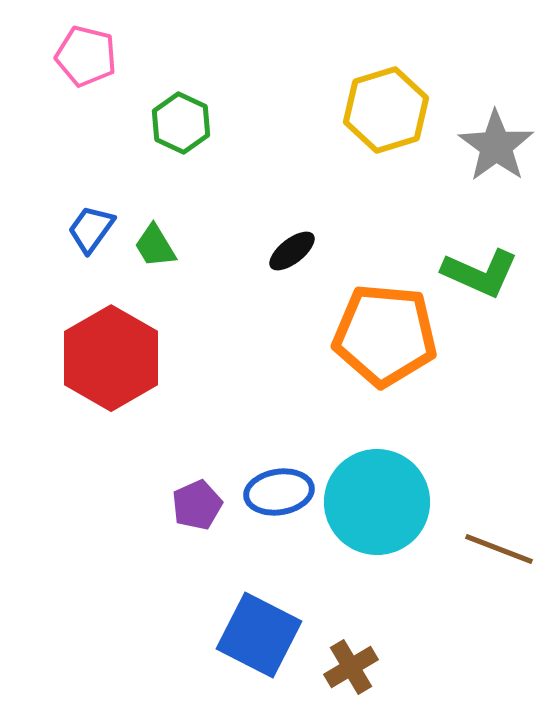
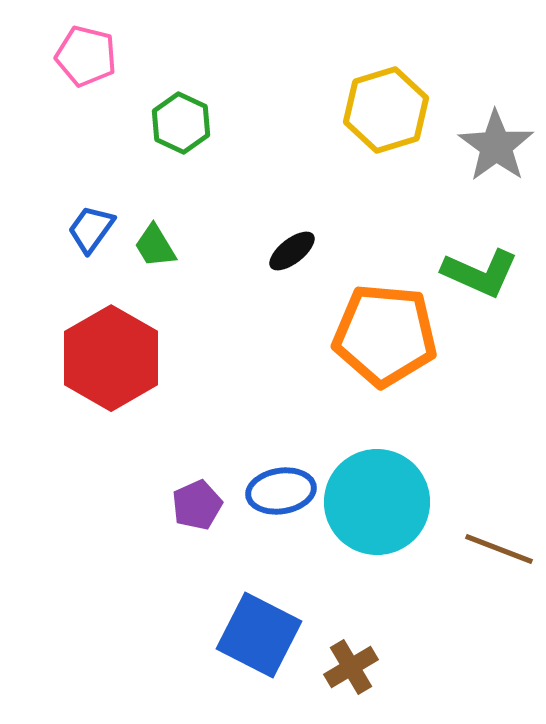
blue ellipse: moved 2 px right, 1 px up
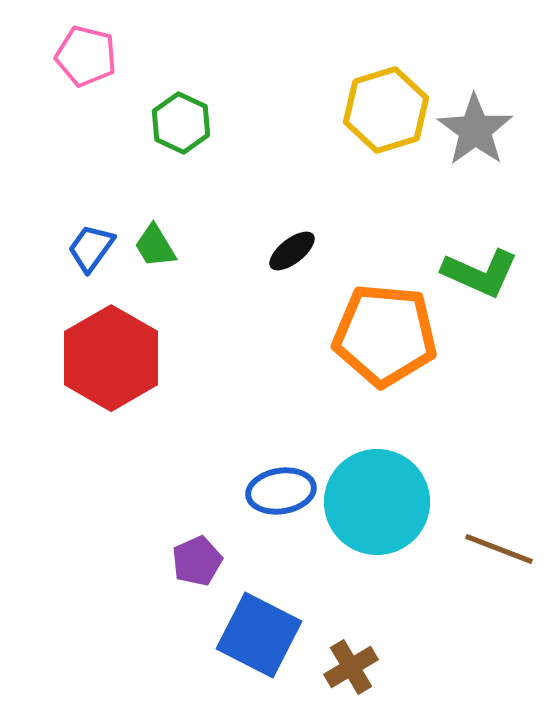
gray star: moved 21 px left, 16 px up
blue trapezoid: moved 19 px down
purple pentagon: moved 56 px down
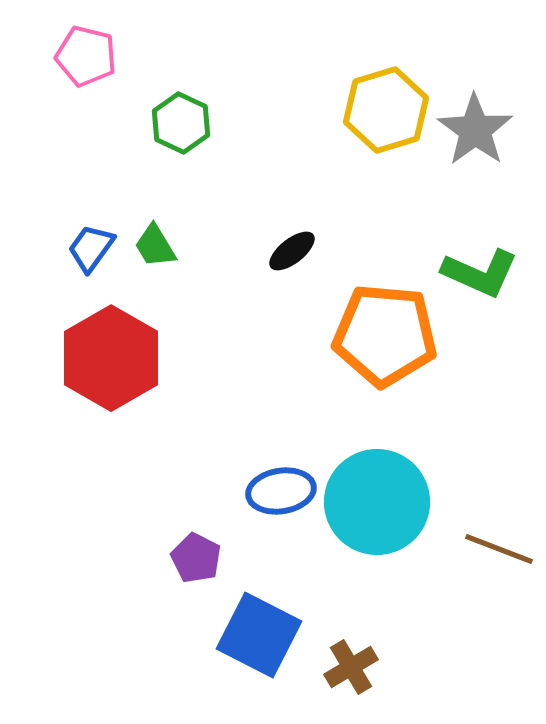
purple pentagon: moved 1 px left, 3 px up; rotated 21 degrees counterclockwise
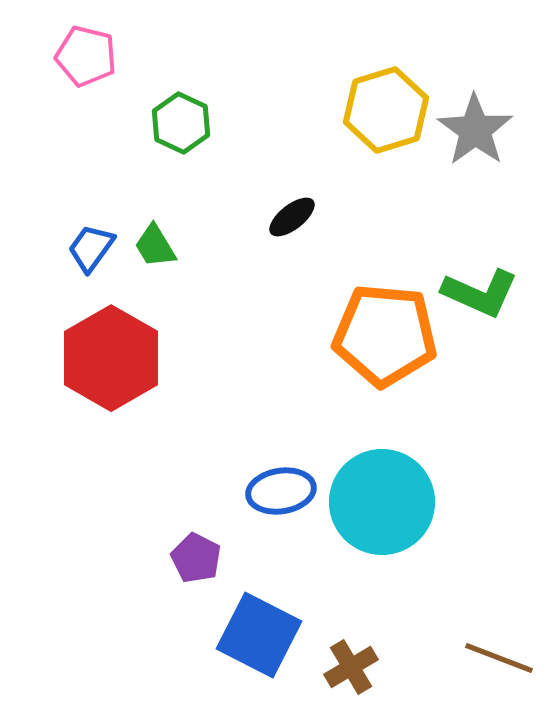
black ellipse: moved 34 px up
green L-shape: moved 20 px down
cyan circle: moved 5 px right
brown line: moved 109 px down
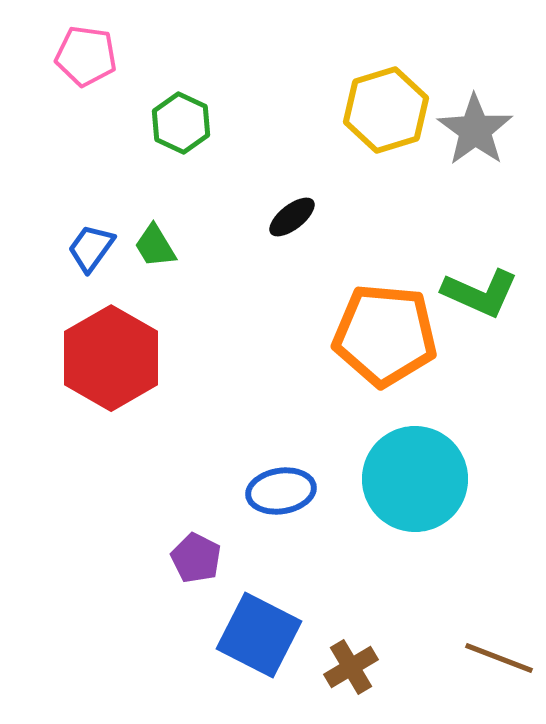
pink pentagon: rotated 6 degrees counterclockwise
cyan circle: moved 33 px right, 23 px up
